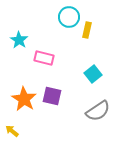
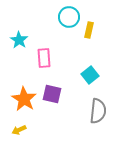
yellow rectangle: moved 2 px right
pink rectangle: rotated 72 degrees clockwise
cyan square: moved 3 px left, 1 px down
purple square: moved 2 px up
gray semicircle: rotated 50 degrees counterclockwise
yellow arrow: moved 7 px right, 1 px up; rotated 64 degrees counterclockwise
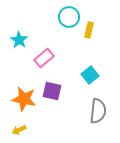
pink rectangle: rotated 54 degrees clockwise
purple square: moved 3 px up
orange star: rotated 20 degrees counterclockwise
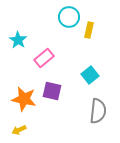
cyan star: moved 1 px left
